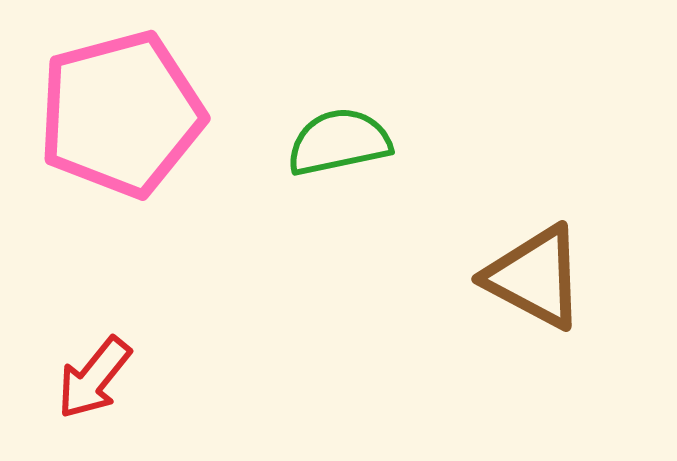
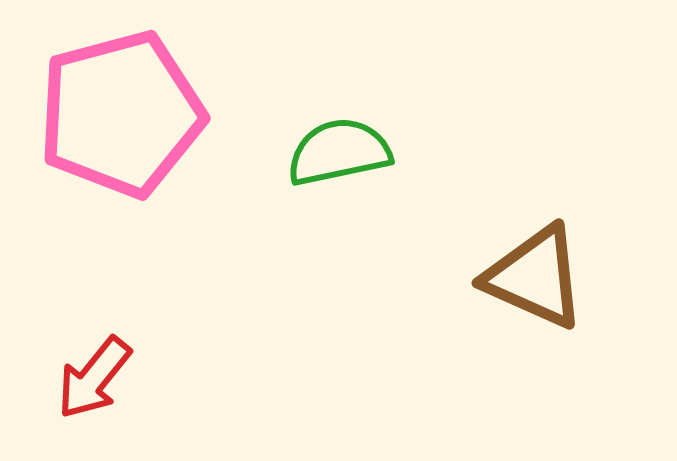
green semicircle: moved 10 px down
brown triangle: rotated 4 degrees counterclockwise
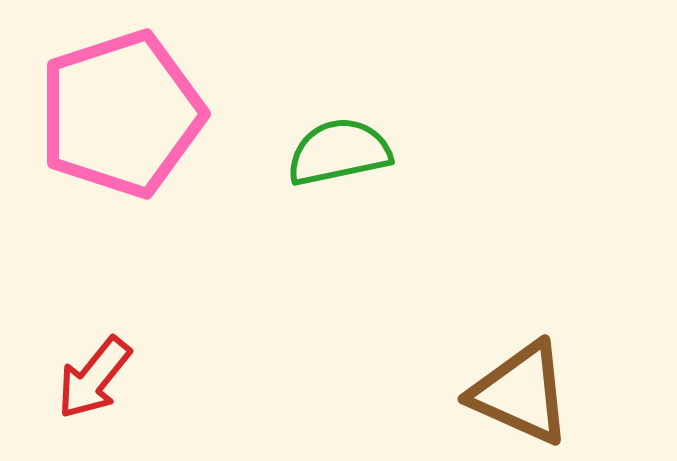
pink pentagon: rotated 3 degrees counterclockwise
brown triangle: moved 14 px left, 116 px down
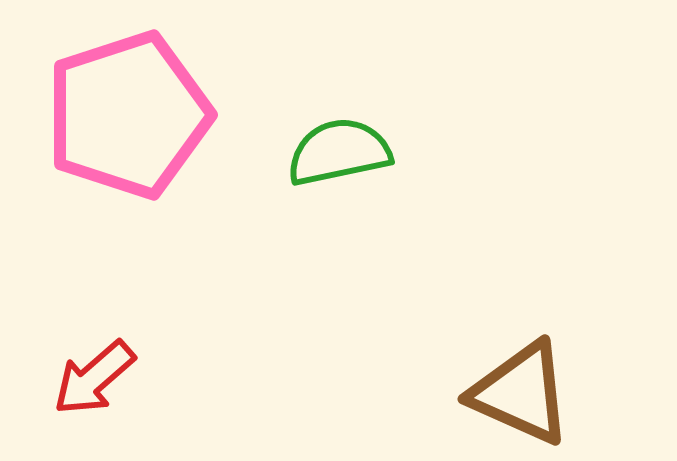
pink pentagon: moved 7 px right, 1 px down
red arrow: rotated 10 degrees clockwise
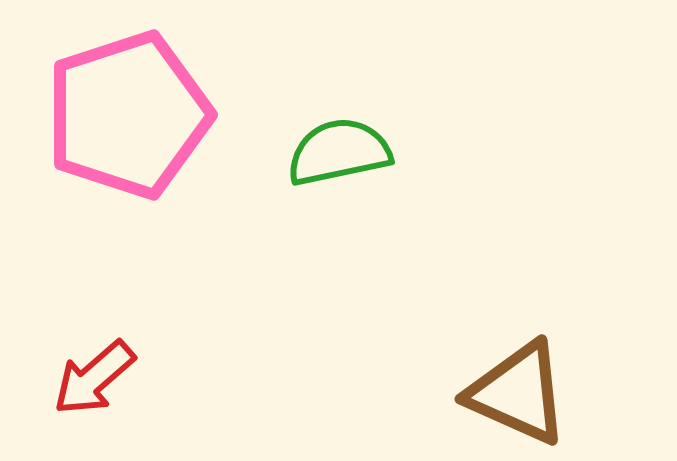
brown triangle: moved 3 px left
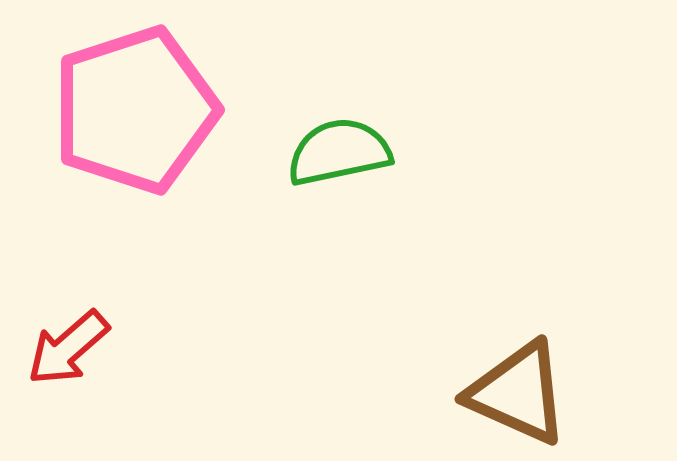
pink pentagon: moved 7 px right, 5 px up
red arrow: moved 26 px left, 30 px up
